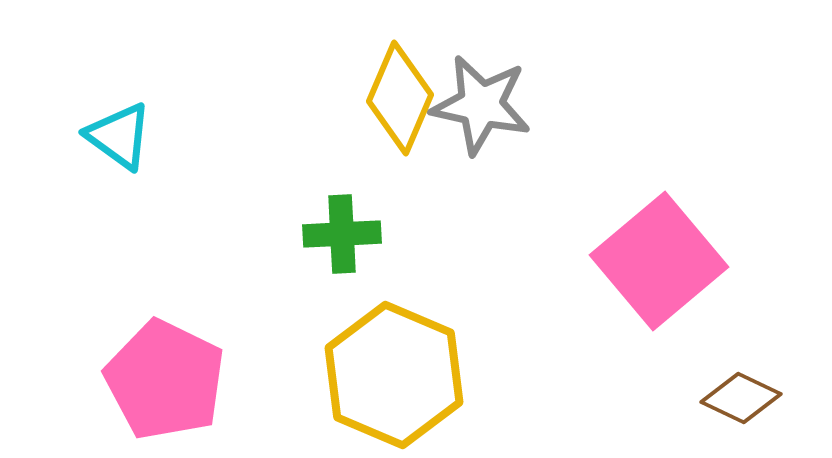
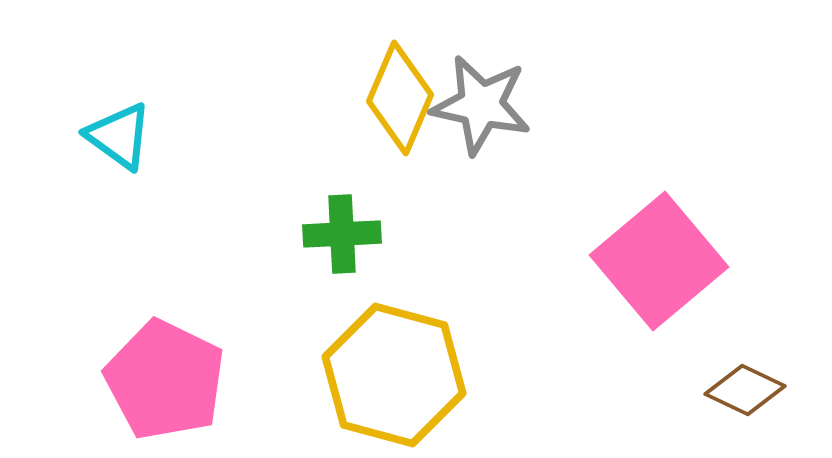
yellow hexagon: rotated 8 degrees counterclockwise
brown diamond: moved 4 px right, 8 px up
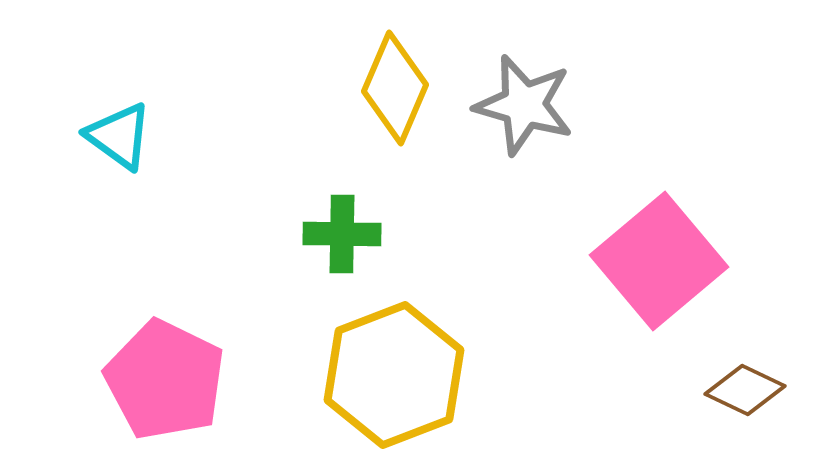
yellow diamond: moved 5 px left, 10 px up
gray star: moved 43 px right; rotated 4 degrees clockwise
green cross: rotated 4 degrees clockwise
yellow hexagon: rotated 24 degrees clockwise
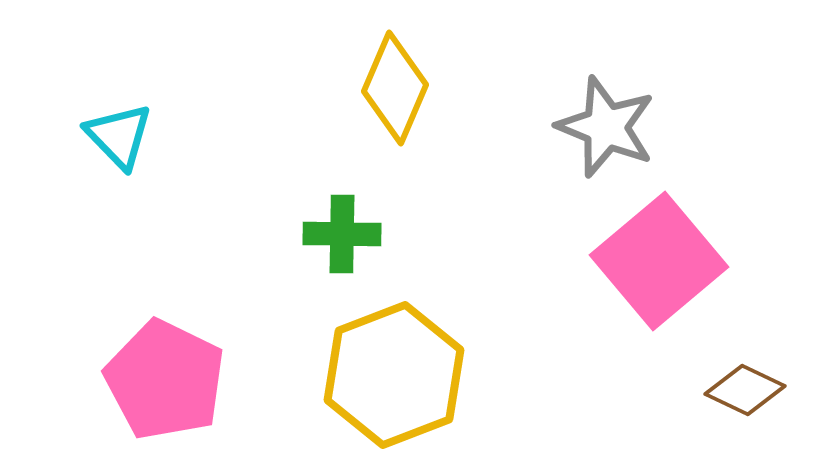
gray star: moved 82 px right, 22 px down; rotated 6 degrees clockwise
cyan triangle: rotated 10 degrees clockwise
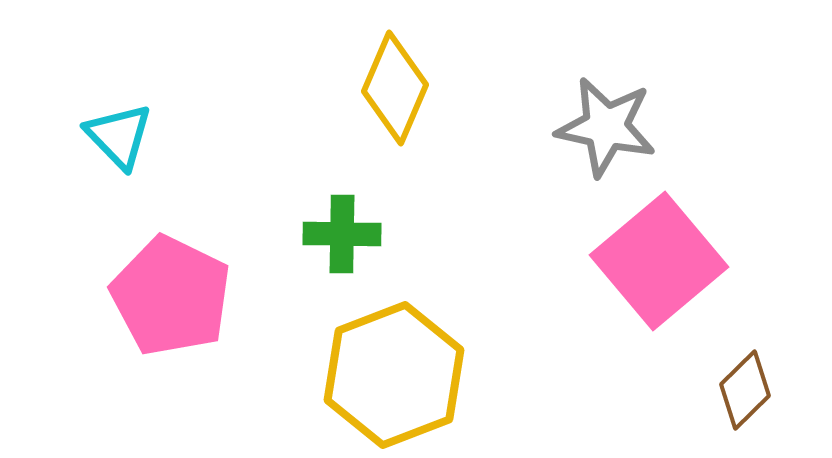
gray star: rotated 10 degrees counterclockwise
pink pentagon: moved 6 px right, 84 px up
brown diamond: rotated 70 degrees counterclockwise
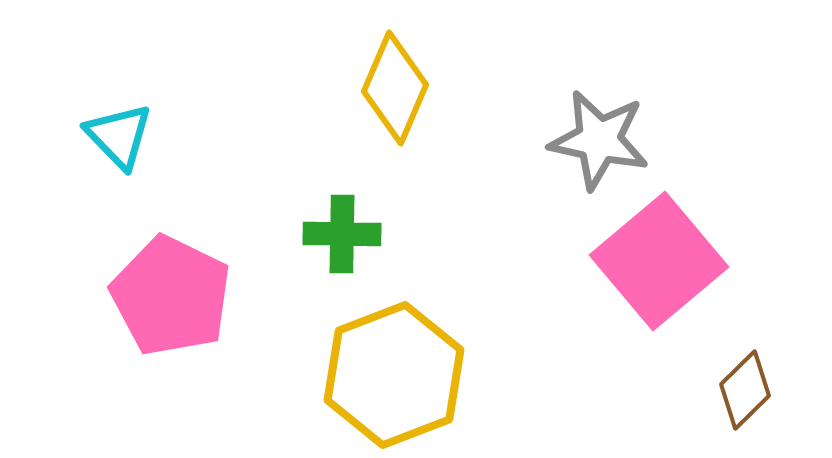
gray star: moved 7 px left, 13 px down
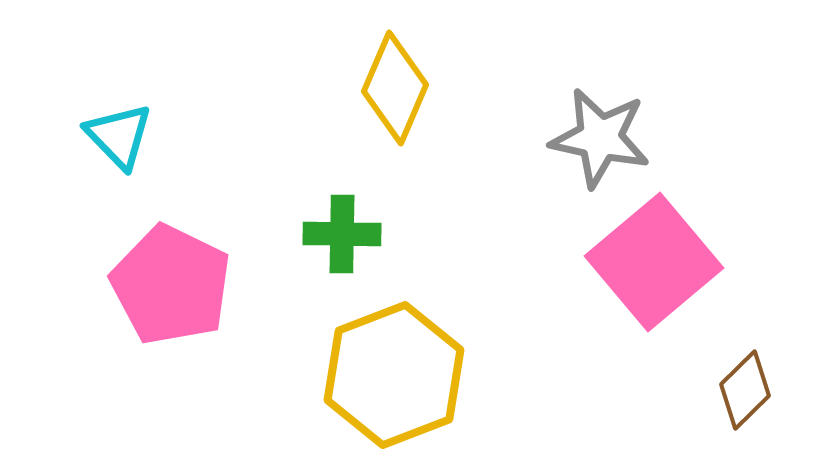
gray star: moved 1 px right, 2 px up
pink square: moved 5 px left, 1 px down
pink pentagon: moved 11 px up
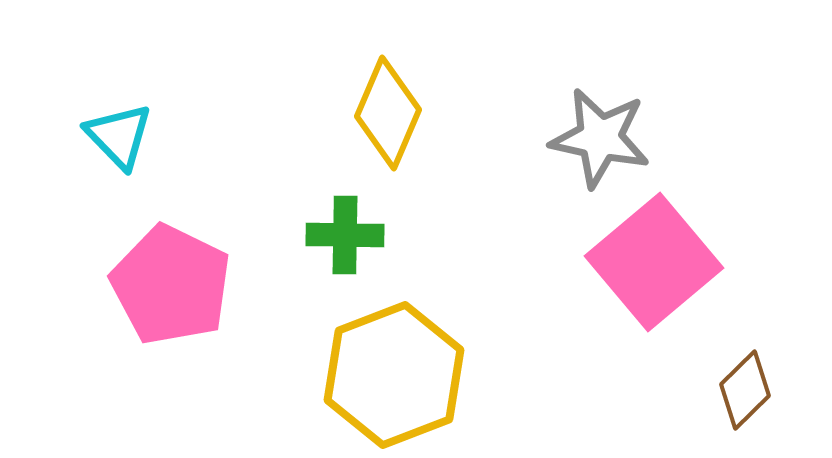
yellow diamond: moved 7 px left, 25 px down
green cross: moved 3 px right, 1 px down
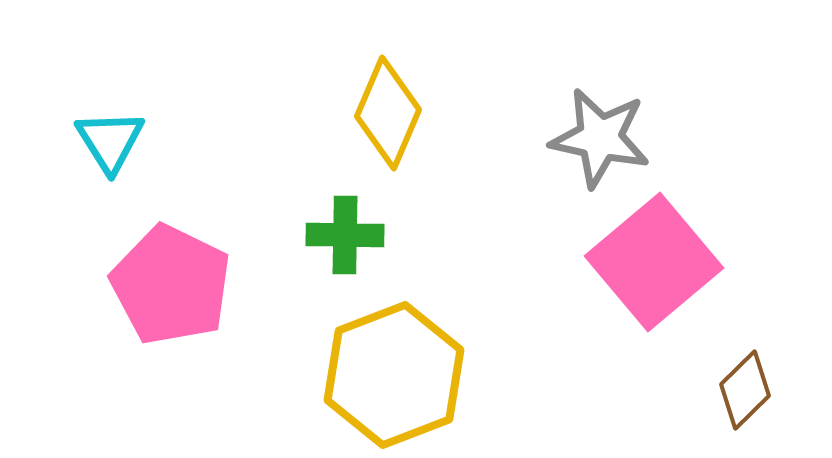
cyan triangle: moved 9 px left, 5 px down; rotated 12 degrees clockwise
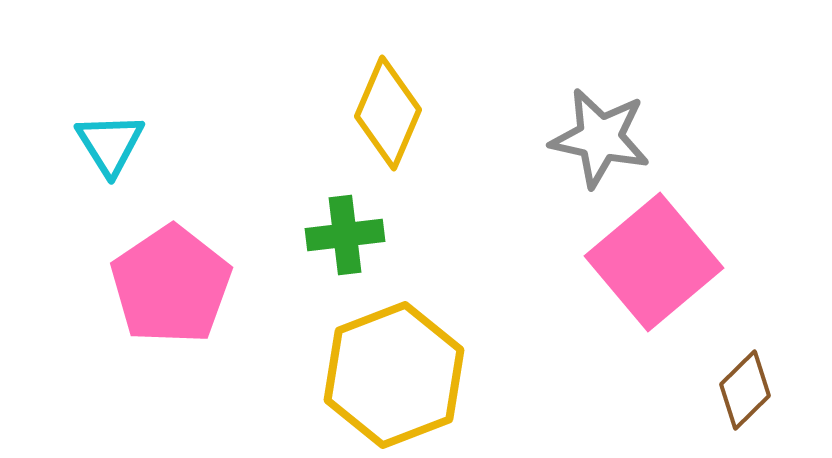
cyan triangle: moved 3 px down
green cross: rotated 8 degrees counterclockwise
pink pentagon: rotated 12 degrees clockwise
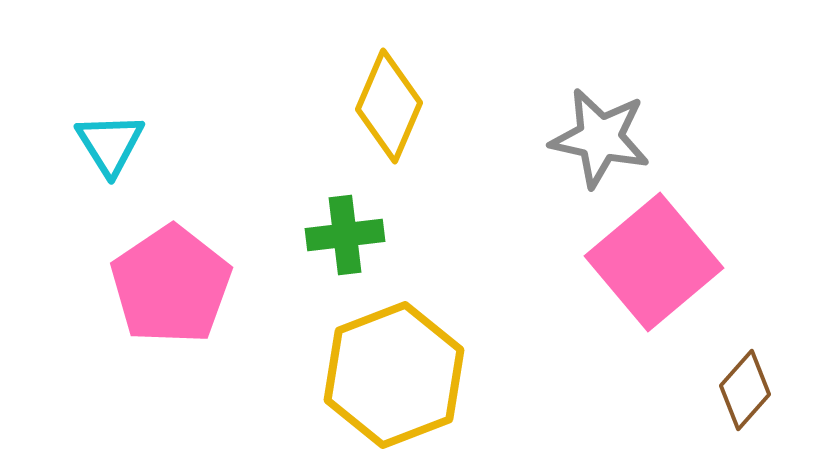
yellow diamond: moved 1 px right, 7 px up
brown diamond: rotated 4 degrees counterclockwise
